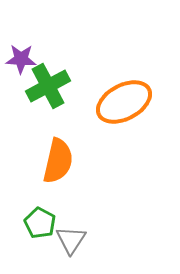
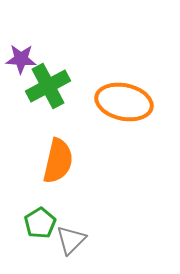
orange ellipse: rotated 40 degrees clockwise
green pentagon: rotated 12 degrees clockwise
gray triangle: rotated 12 degrees clockwise
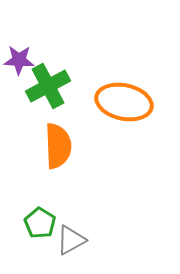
purple star: moved 2 px left, 1 px down
orange semicircle: moved 15 px up; rotated 15 degrees counterclockwise
green pentagon: rotated 8 degrees counterclockwise
gray triangle: rotated 16 degrees clockwise
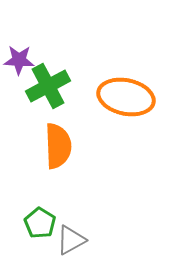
orange ellipse: moved 2 px right, 5 px up
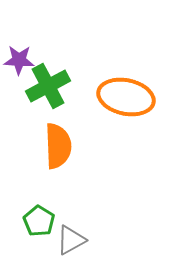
green pentagon: moved 1 px left, 2 px up
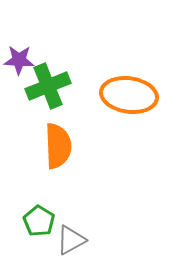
green cross: rotated 6 degrees clockwise
orange ellipse: moved 3 px right, 2 px up; rotated 4 degrees counterclockwise
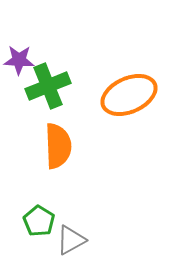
orange ellipse: rotated 32 degrees counterclockwise
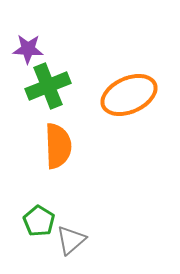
purple star: moved 9 px right, 11 px up
gray triangle: rotated 12 degrees counterclockwise
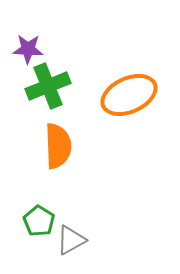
gray triangle: rotated 12 degrees clockwise
